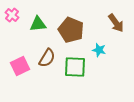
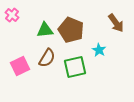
green triangle: moved 7 px right, 6 px down
cyan star: rotated 16 degrees clockwise
green square: rotated 15 degrees counterclockwise
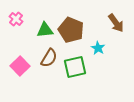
pink cross: moved 4 px right, 4 px down
cyan star: moved 1 px left, 2 px up
brown semicircle: moved 2 px right
pink square: rotated 18 degrees counterclockwise
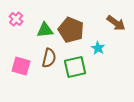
brown arrow: rotated 18 degrees counterclockwise
brown semicircle: rotated 18 degrees counterclockwise
pink square: moved 1 px right; rotated 30 degrees counterclockwise
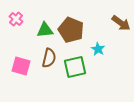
brown arrow: moved 5 px right
cyan star: moved 1 px down
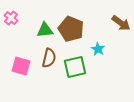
pink cross: moved 5 px left, 1 px up
brown pentagon: moved 1 px up
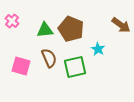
pink cross: moved 1 px right, 3 px down
brown arrow: moved 2 px down
brown semicircle: rotated 36 degrees counterclockwise
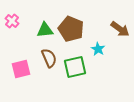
brown arrow: moved 1 px left, 4 px down
pink square: moved 3 px down; rotated 30 degrees counterclockwise
